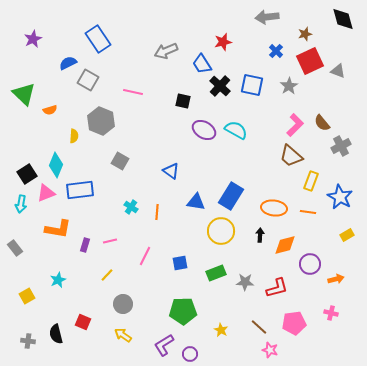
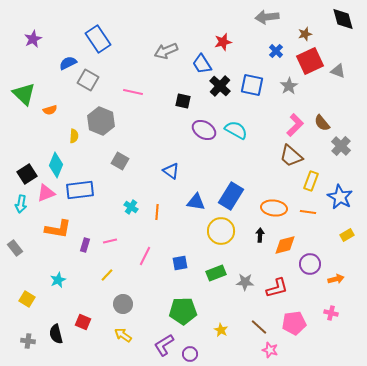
gray cross at (341, 146): rotated 18 degrees counterclockwise
yellow square at (27, 296): moved 3 px down; rotated 28 degrees counterclockwise
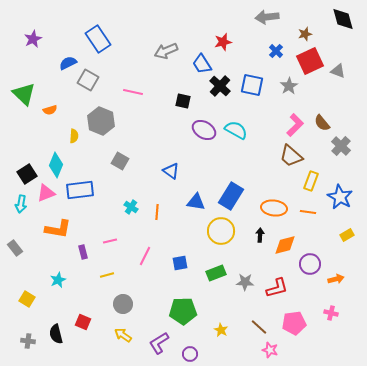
purple rectangle at (85, 245): moved 2 px left, 7 px down; rotated 32 degrees counterclockwise
yellow line at (107, 275): rotated 32 degrees clockwise
purple L-shape at (164, 345): moved 5 px left, 2 px up
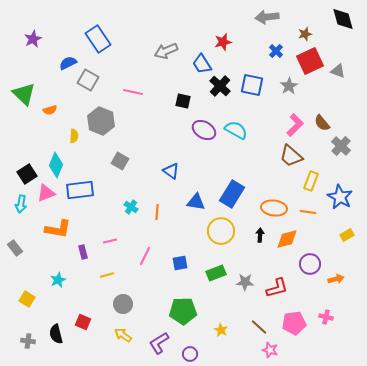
blue rectangle at (231, 196): moved 1 px right, 2 px up
orange diamond at (285, 245): moved 2 px right, 6 px up
pink cross at (331, 313): moved 5 px left, 4 px down
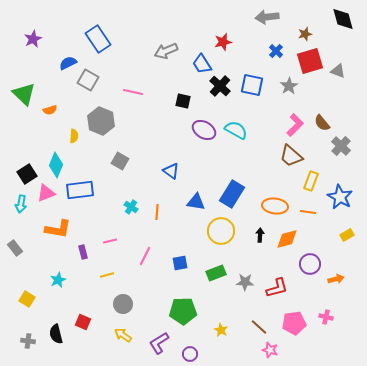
red square at (310, 61): rotated 8 degrees clockwise
orange ellipse at (274, 208): moved 1 px right, 2 px up
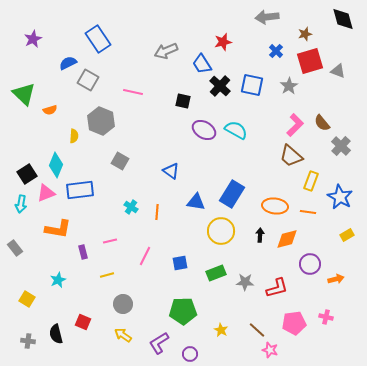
brown line at (259, 327): moved 2 px left, 3 px down
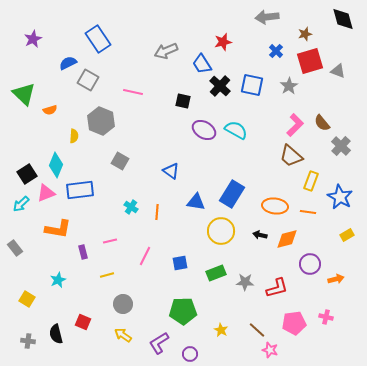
cyan arrow at (21, 204): rotated 36 degrees clockwise
black arrow at (260, 235): rotated 80 degrees counterclockwise
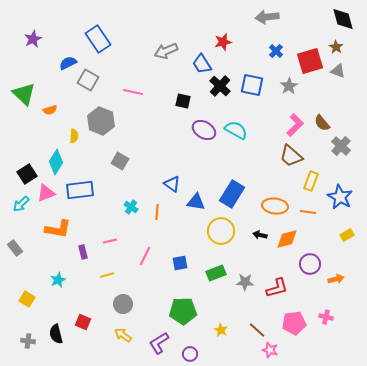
brown star at (305, 34): moved 31 px right, 13 px down; rotated 24 degrees counterclockwise
cyan diamond at (56, 165): moved 3 px up; rotated 10 degrees clockwise
blue triangle at (171, 171): moved 1 px right, 13 px down
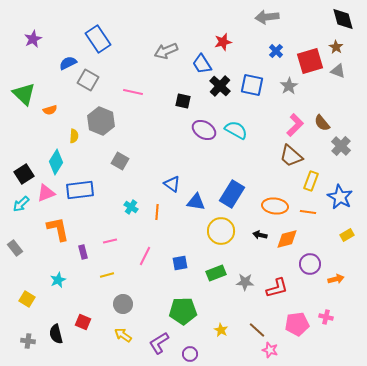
black square at (27, 174): moved 3 px left
orange L-shape at (58, 229): rotated 112 degrees counterclockwise
pink pentagon at (294, 323): moved 3 px right, 1 px down
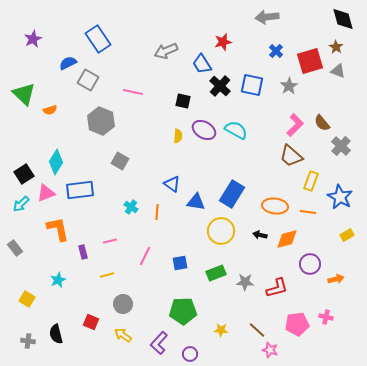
yellow semicircle at (74, 136): moved 104 px right
red square at (83, 322): moved 8 px right
yellow star at (221, 330): rotated 24 degrees counterclockwise
purple L-shape at (159, 343): rotated 15 degrees counterclockwise
